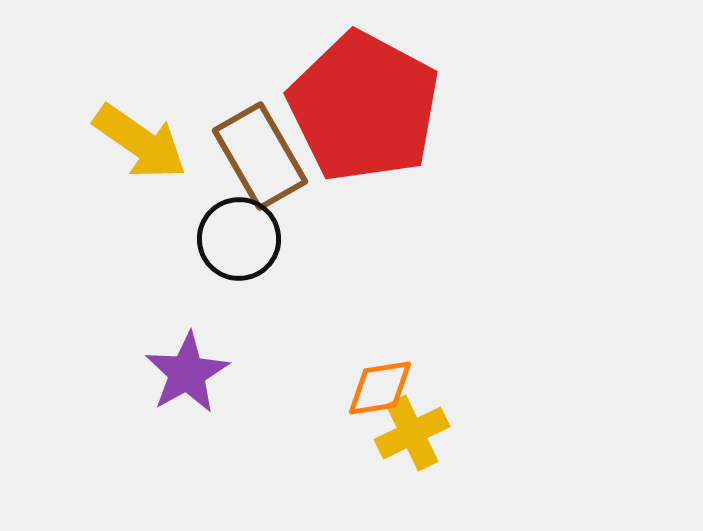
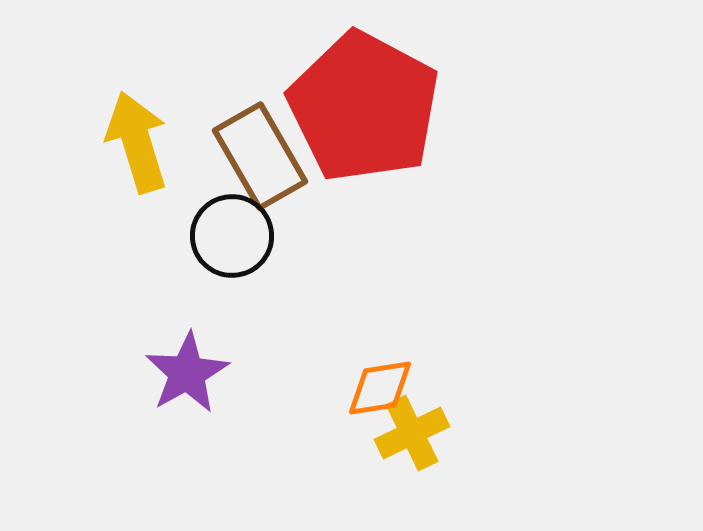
yellow arrow: moved 3 px left; rotated 142 degrees counterclockwise
black circle: moved 7 px left, 3 px up
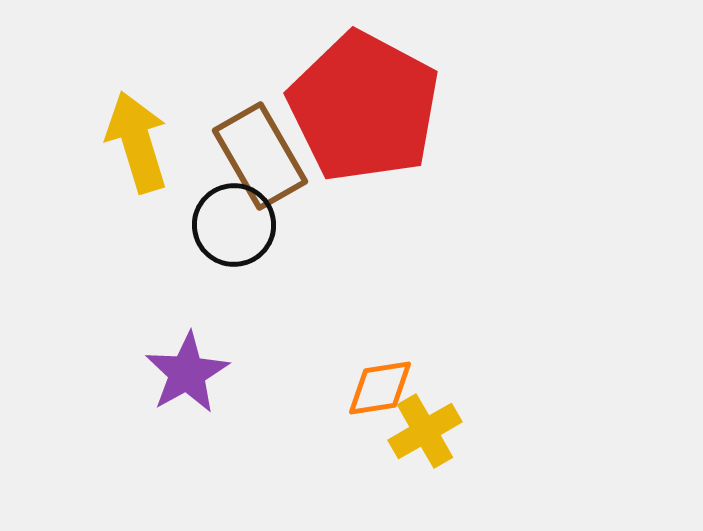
black circle: moved 2 px right, 11 px up
yellow cross: moved 13 px right, 2 px up; rotated 4 degrees counterclockwise
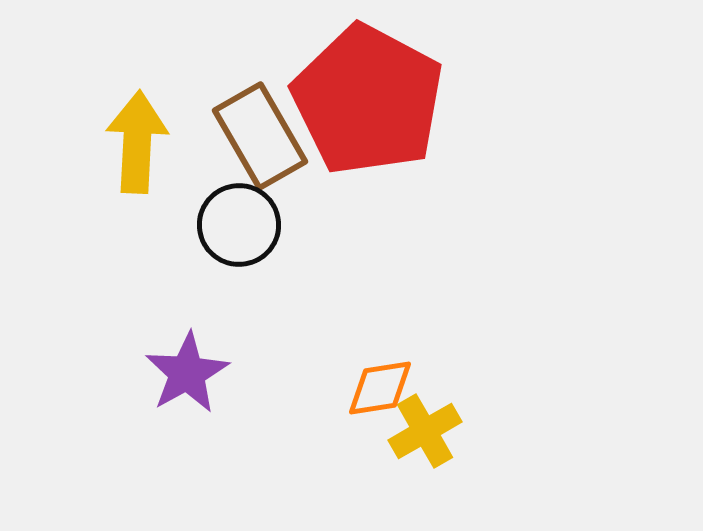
red pentagon: moved 4 px right, 7 px up
yellow arrow: rotated 20 degrees clockwise
brown rectangle: moved 20 px up
black circle: moved 5 px right
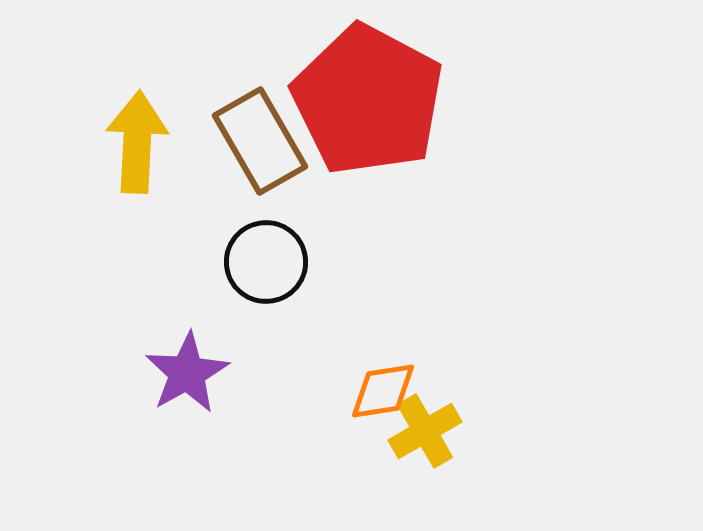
brown rectangle: moved 5 px down
black circle: moved 27 px right, 37 px down
orange diamond: moved 3 px right, 3 px down
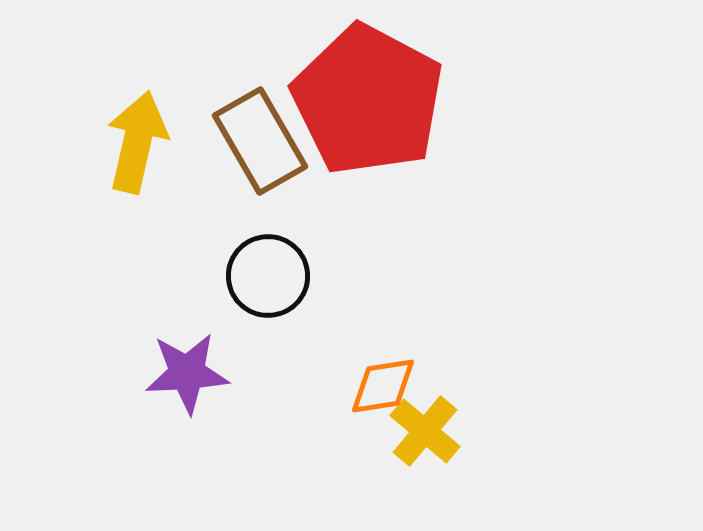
yellow arrow: rotated 10 degrees clockwise
black circle: moved 2 px right, 14 px down
purple star: rotated 26 degrees clockwise
orange diamond: moved 5 px up
yellow cross: rotated 20 degrees counterclockwise
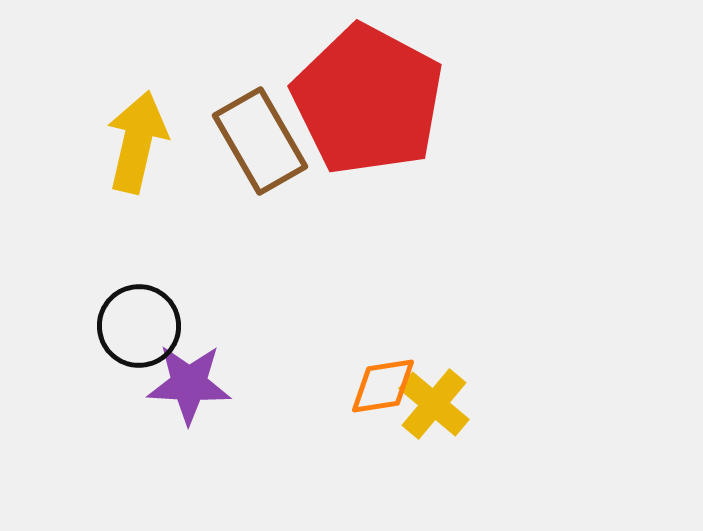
black circle: moved 129 px left, 50 px down
purple star: moved 2 px right, 11 px down; rotated 6 degrees clockwise
yellow cross: moved 9 px right, 27 px up
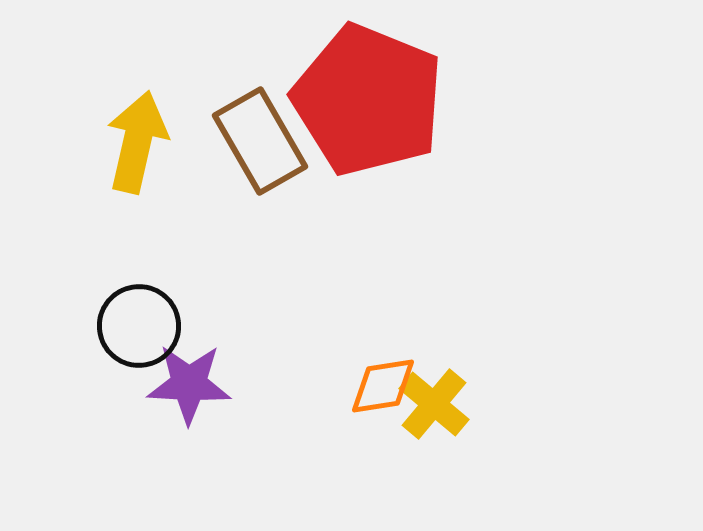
red pentagon: rotated 6 degrees counterclockwise
